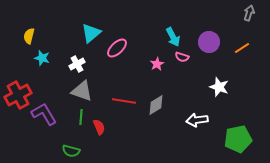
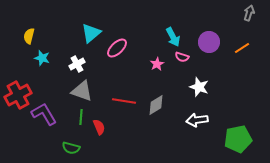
white star: moved 20 px left
green semicircle: moved 3 px up
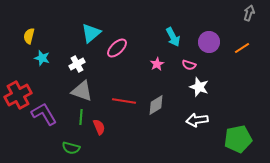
pink semicircle: moved 7 px right, 8 px down
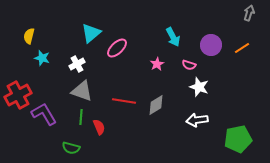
purple circle: moved 2 px right, 3 px down
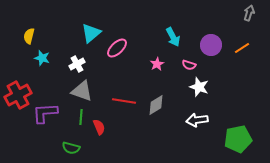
purple L-shape: moved 1 px right, 1 px up; rotated 64 degrees counterclockwise
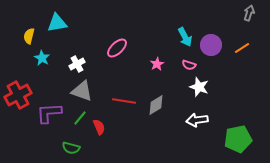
cyan triangle: moved 34 px left, 10 px up; rotated 30 degrees clockwise
cyan arrow: moved 12 px right
cyan star: rotated 14 degrees clockwise
purple L-shape: moved 4 px right
green line: moved 1 px left, 1 px down; rotated 35 degrees clockwise
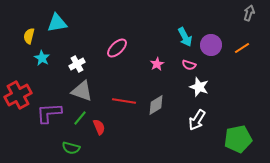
white arrow: rotated 50 degrees counterclockwise
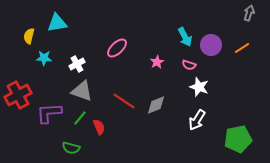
cyan star: moved 2 px right; rotated 28 degrees counterclockwise
pink star: moved 2 px up
red line: rotated 25 degrees clockwise
gray diamond: rotated 10 degrees clockwise
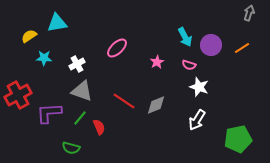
yellow semicircle: rotated 42 degrees clockwise
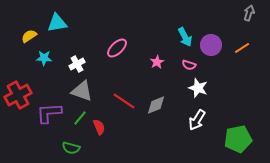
white star: moved 1 px left, 1 px down
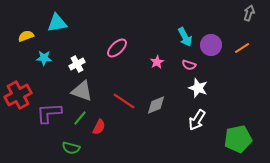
yellow semicircle: moved 3 px left; rotated 14 degrees clockwise
red semicircle: rotated 49 degrees clockwise
